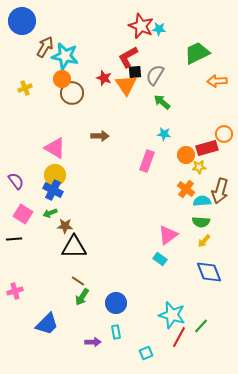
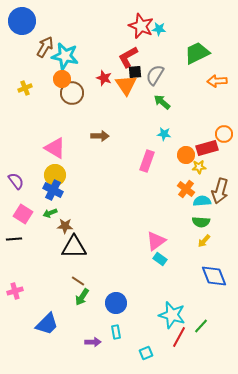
pink triangle at (168, 235): moved 12 px left, 6 px down
blue diamond at (209, 272): moved 5 px right, 4 px down
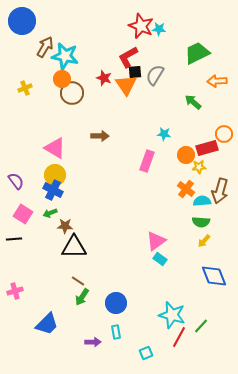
green arrow at (162, 102): moved 31 px right
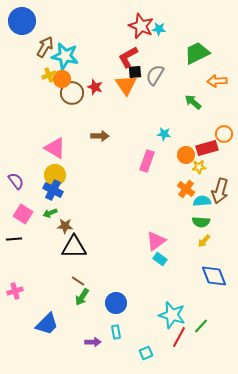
red star at (104, 78): moved 9 px left, 9 px down
yellow cross at (25, 88): moved 24 px right, 13 px up
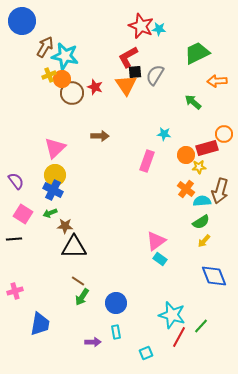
pink triangle at (55, 148): rotated 45 degrees clockwise
green semicircle at (201, 222): rotated 36 degrees counterclockwise
blue trapezoid at (47, 324): moved 7 px left; rotated 35 degrees counterclockwise
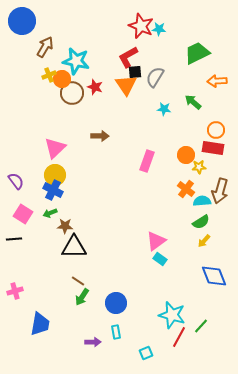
cyan star at (65, 56): moved 11 px right, 5 px down
gray semicircle at (155, 75): moved 2 px down
cyan star at (164, 134): moved 25 px up
orange circle at (224, 134): moved 8 px left, 4 px up
red rectangle at (207, 148): moved 6 px right; rotated 25 degrees clockwise
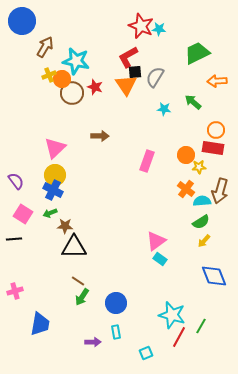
green line at (201, 326): rotated 14 degrees counterclockwise
